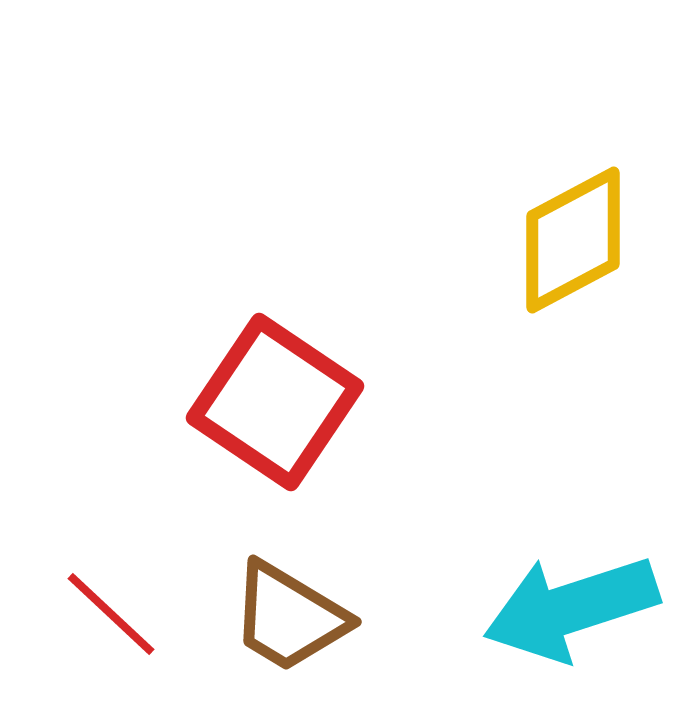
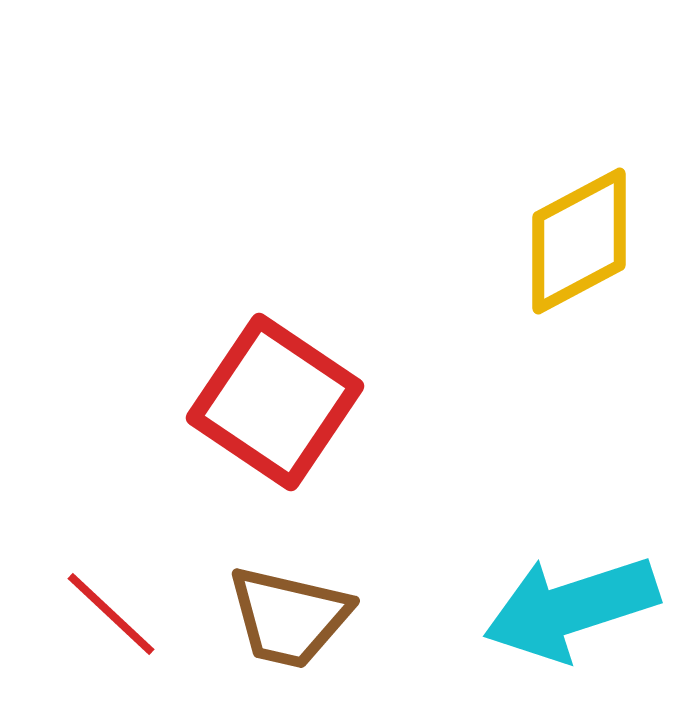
yellow diamond: moved 6 px right, 1 px down
brown trapezoid: rotated 18 degrees counterclockwise
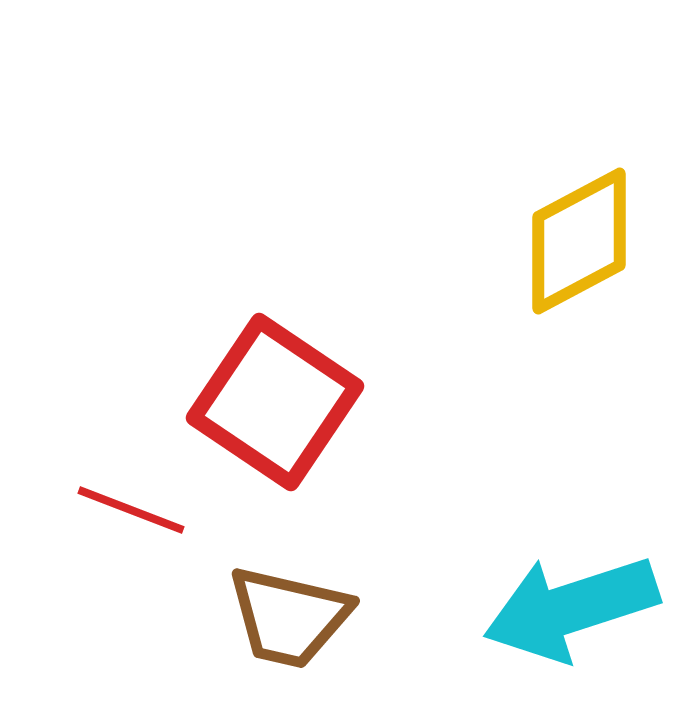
red line: moved 20 px right, 104 px up; rotated 22 degrees counterclockwise
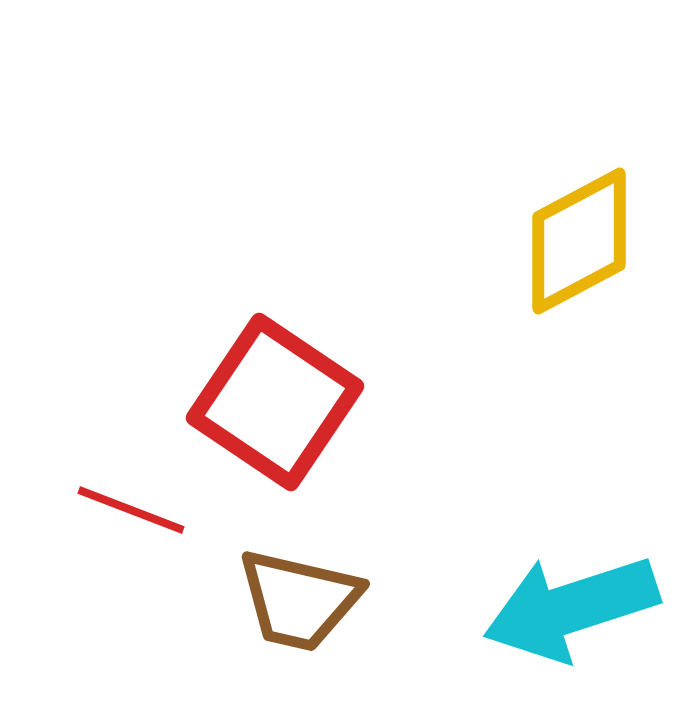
brown trapezoid: moved 10 px right, 17 px up
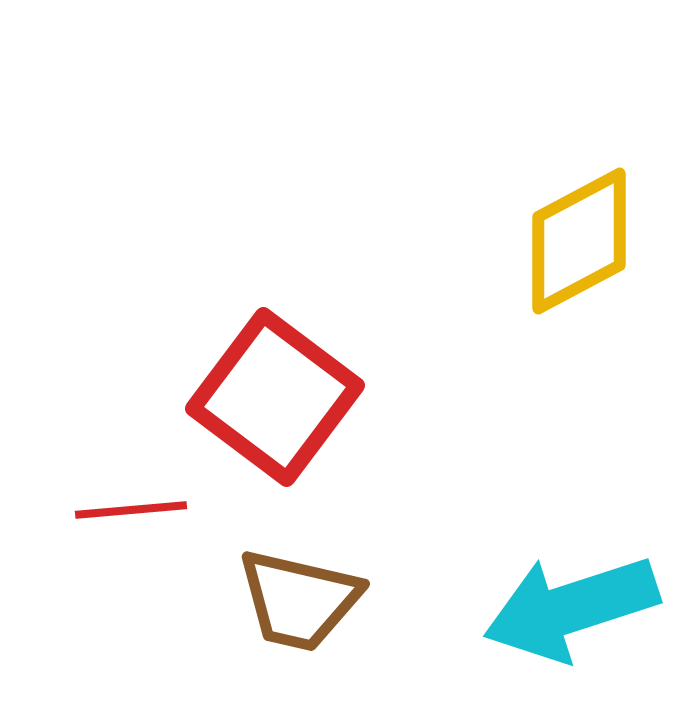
red square: moved 5 px up; rotated 3 degrees clockwise
red line: rotated 26 degrees counterclockwise
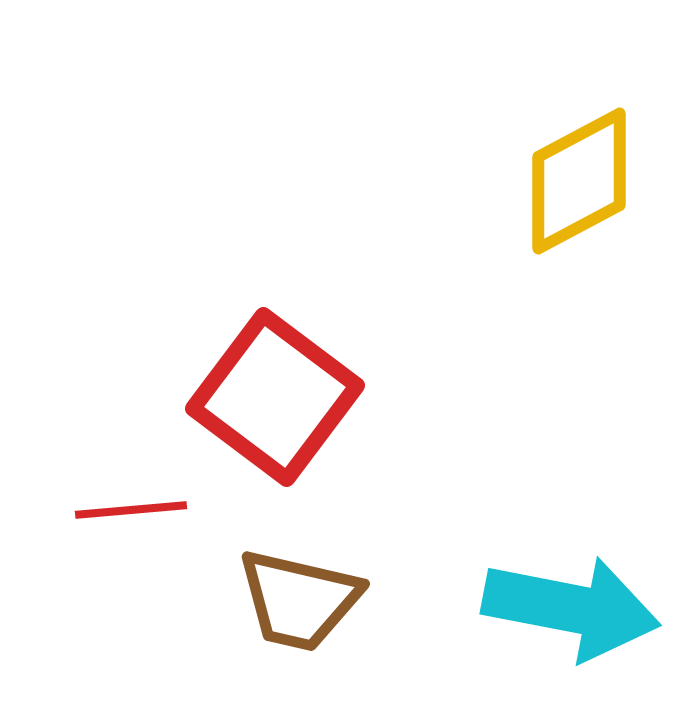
yellow diamond: moved 60 px up
cyan arrow: rotated 151 degrees counterclockwise
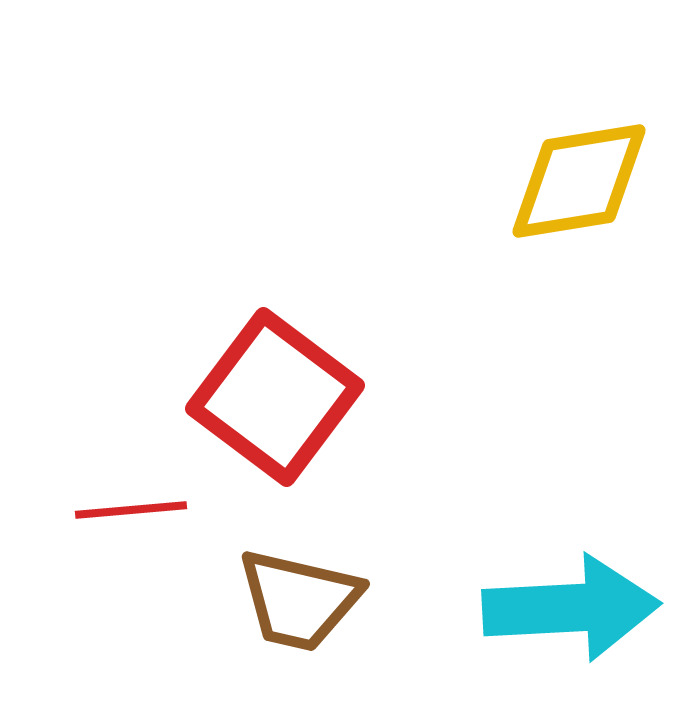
yellow diamond: rotated 19 degrees clockwise
cyan arrow: rotated 14 degrees counterclockwise
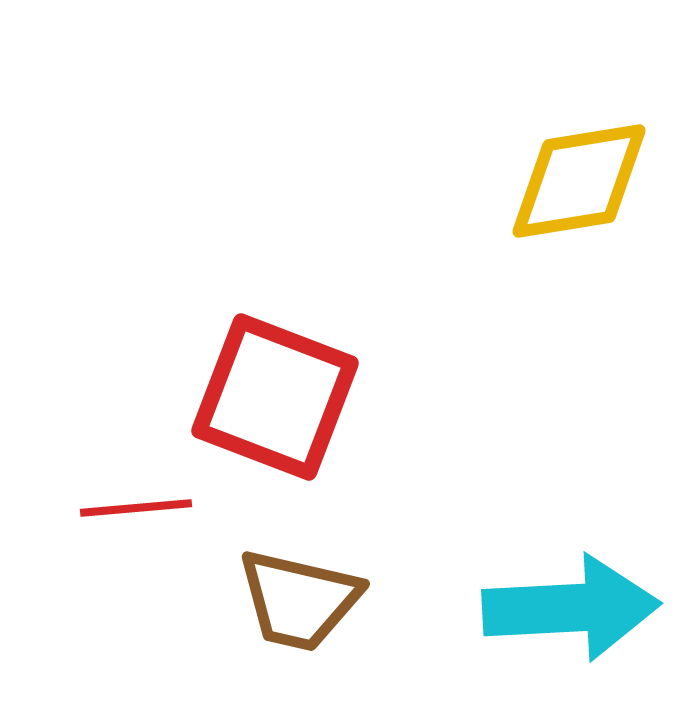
red square: rotated 16 degrees counterclockwise
red line: moved 5 px right, 2 px up
